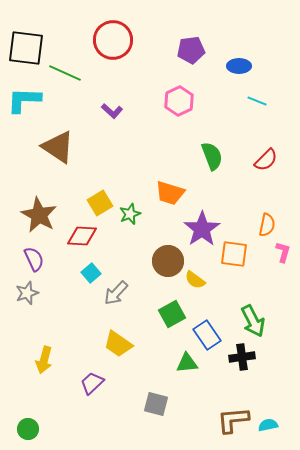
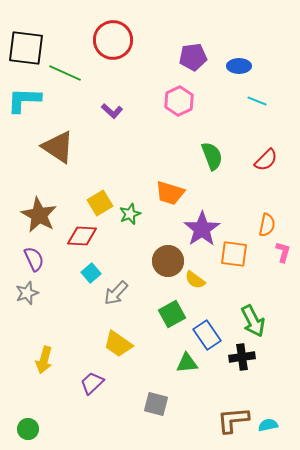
purple pentagon: moved 2 px right, 7 px down
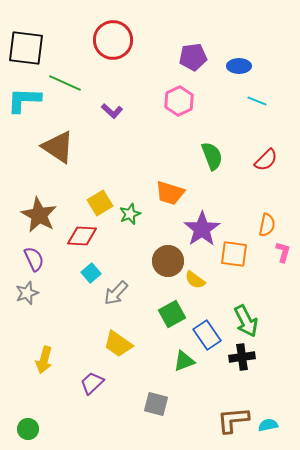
green line: moved 10 px down
green arrow: moved 7 px left
green triangle: moved 3 px left, 2 px up; rotated 15 degrees counterclockwise
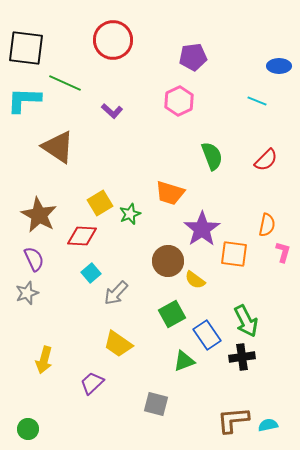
blue ellipse: moved 40 px right
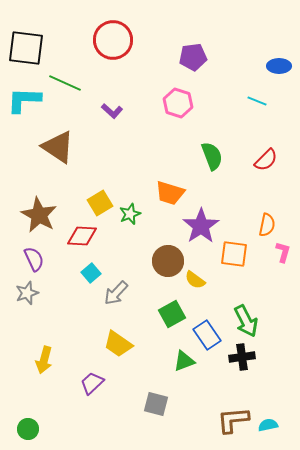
pink hexagon: moved 1 px left, 2 px down; rotated 16 degrees counterclockwise
purple star: moved 1 px left, 3 px up
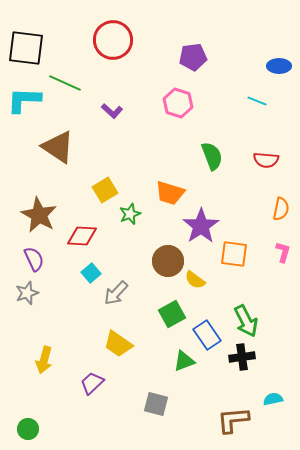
red semicircle: rotated 50 degrees clockwise
yellow square: moved 5 px right, 13 px up
orange semicircle: moved 14 px right, 16 px up
cyan semicircle: moved 5 px right, 26 px up
